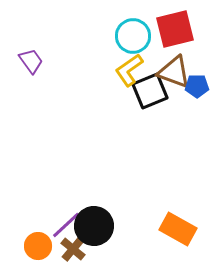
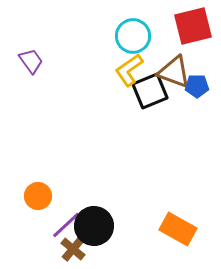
red square: moved 18 px right, 3 px up
orange circle: moved 50 px up
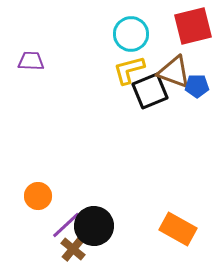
cyan circle: moved 2 px left, 2 px up
purple trapezoid: rotated 52 degrees counterclockwise
yellow L-shape: rotated 20 degrees clockwise
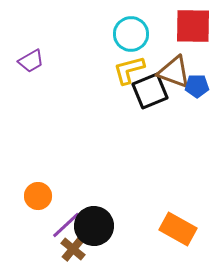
red square: rotated 15 degrees clockwise
purple trapezoid: rotated 148 degrees clockwise
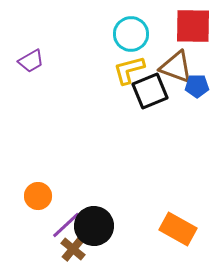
brown triangle: moved 2 px right, 5 px up
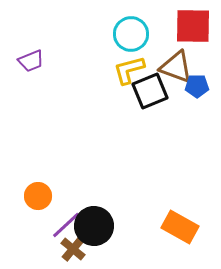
purple trapezoid: rotated 8 degrees clockwise
orange rectangle: moved 2 px right, 2 px up
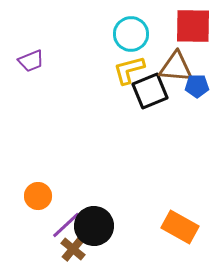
brown triangle: rotated 15 degrees counterclockwise
